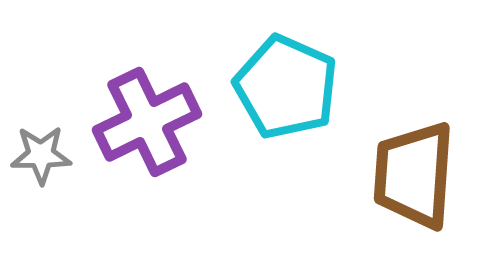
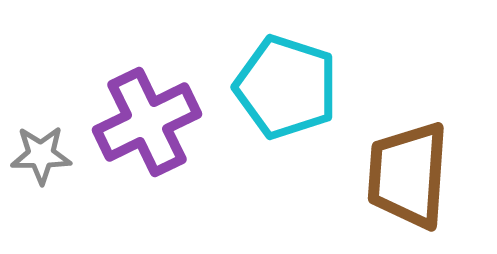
cyan pentagon: rotated 6 degrees counterclockwise
brown trapezoid: moved 6 px left
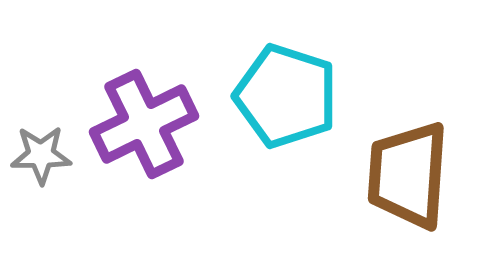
cyan pentagon: moved 9 px down
purple cross: moved 3 px left, 2 px down
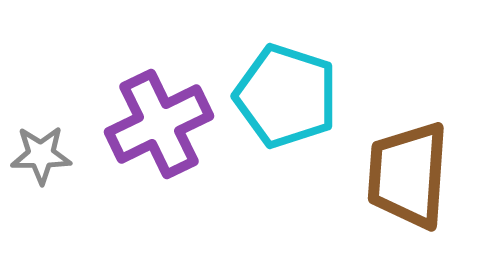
purple cross: moved 15 px right
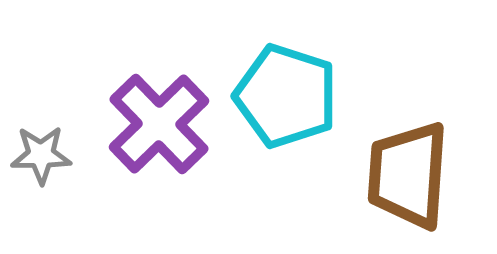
purple cross: rotated 18 degrees counterclockwise
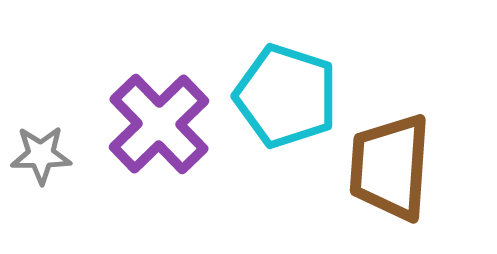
brown trapezoid: moved 18 px left, 8 px up
